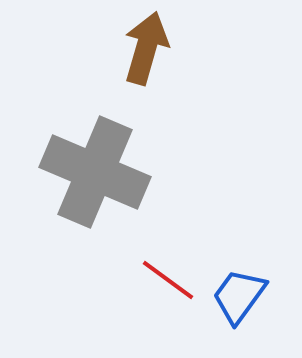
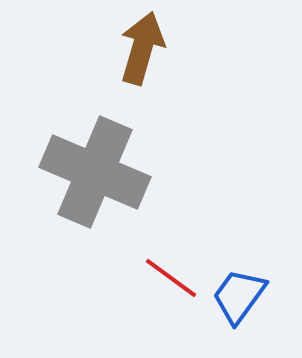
brown arrow: moved 4 px left
red line: moved 3 px right, 2 px up
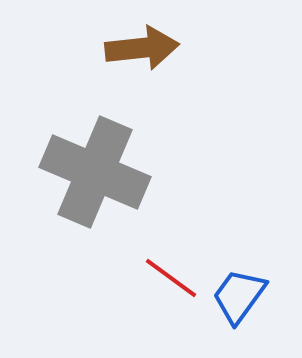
brown arrow: rotated 68 degrees clockwise
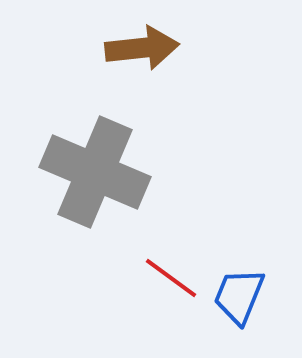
blue trapezoid: rotated 14 degrees counterclockwise
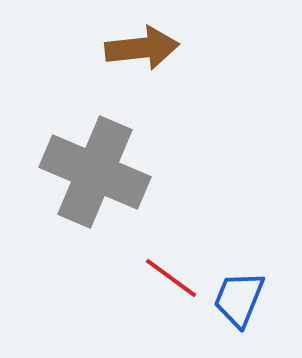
blue trapezoid: moved 3 px down
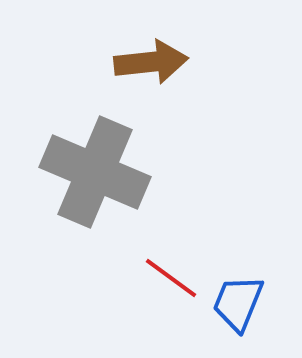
brown arrow: moved 9 px right, 14 px down
blue trapezoid: moved 1 px left, 4 px down
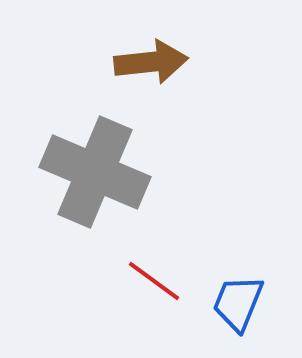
red line: moved 17 px left, 3 px down
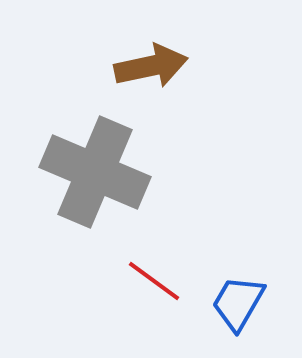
brown arrow: moved 4 px down; rotated 6 degrees counterclockwise
blue trapezoid: rotated 8 degrees clockwise
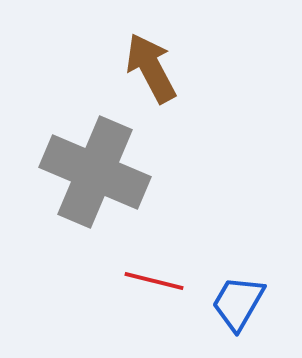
brown arrow: moved 2 px down; rotated 106 degrees counterclockwise
red line: rotated 22 degrees counterclockwise
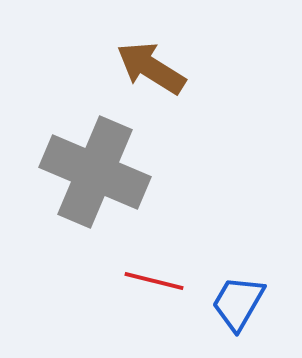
brown arrow: rotated 30 degrees counterclockwise
